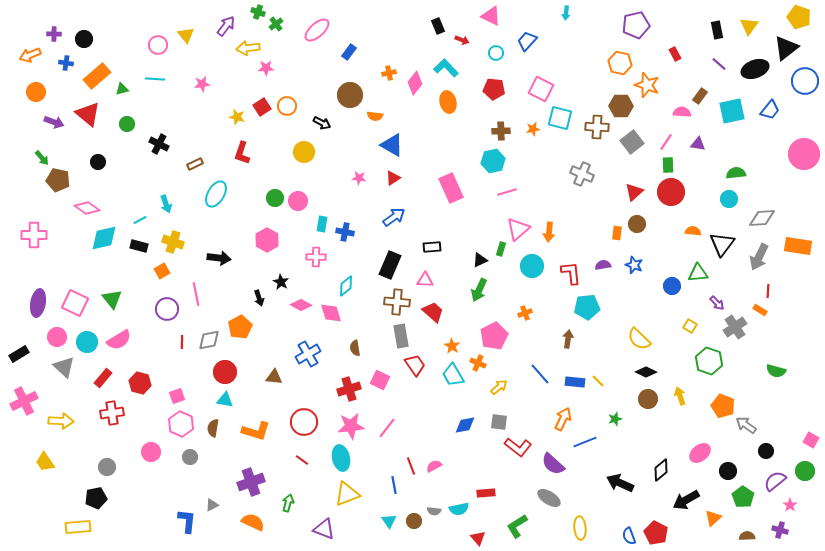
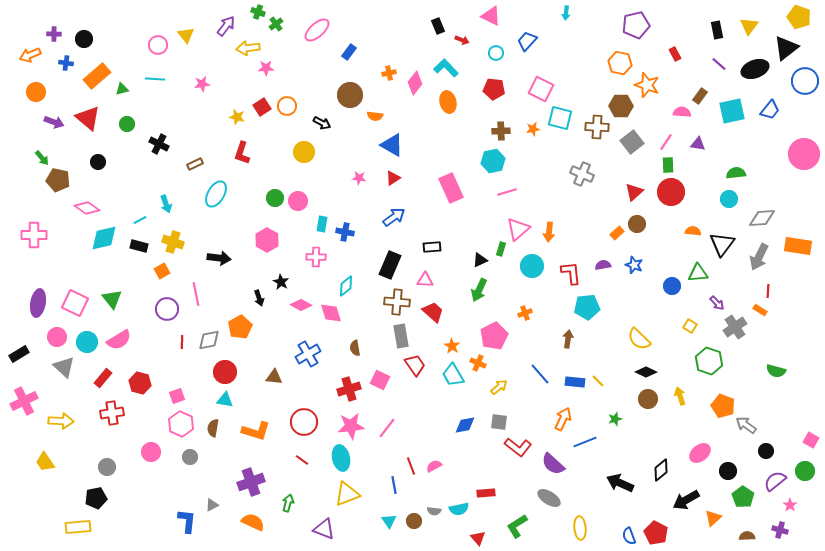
red triangle at (88, 114): moved 4 px down
orange rectangle at (617, 233): rotated 40 degrees clockwise
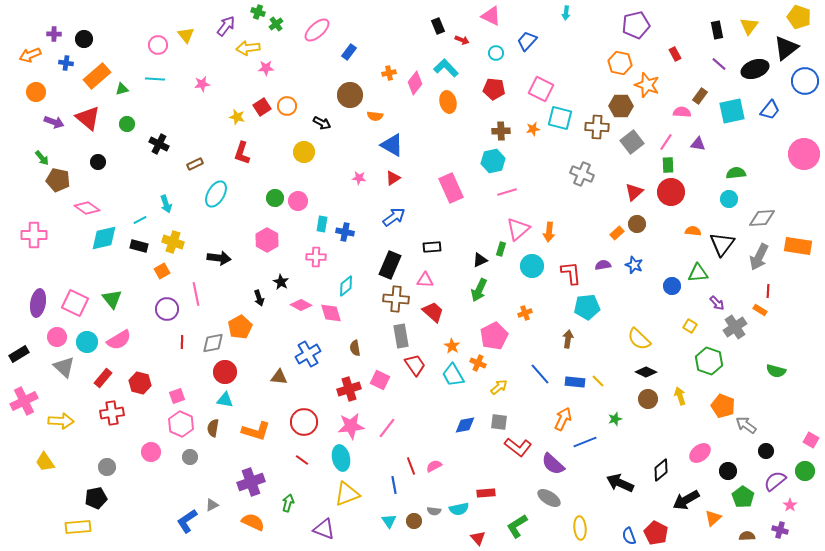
brown cross at (397, 302): moved 1 px left, 3 px up
gray diamond at (209, 340): moved 4 px right, 3 px down
brown triangle at (274, 377): moved 5 px right
blue L-shape at (187, 521): rotated 130 degrees counterclockwise
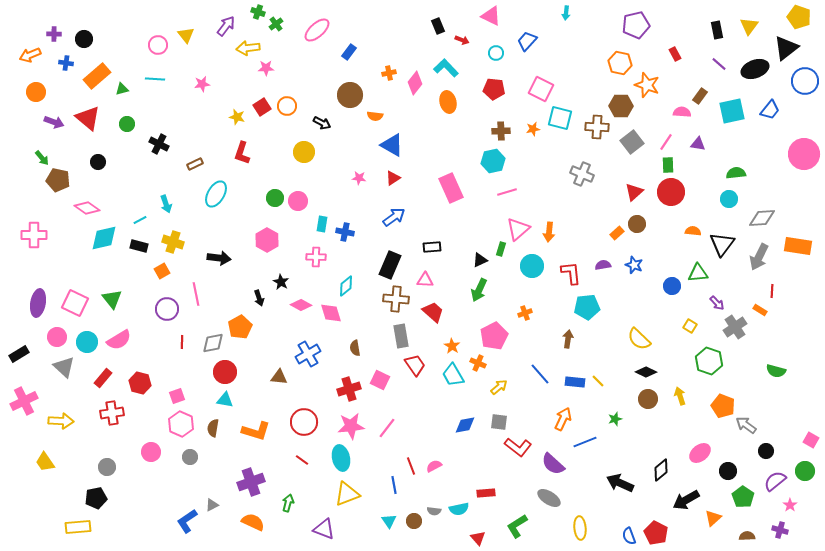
red line at (768, 291): moved 4 px right
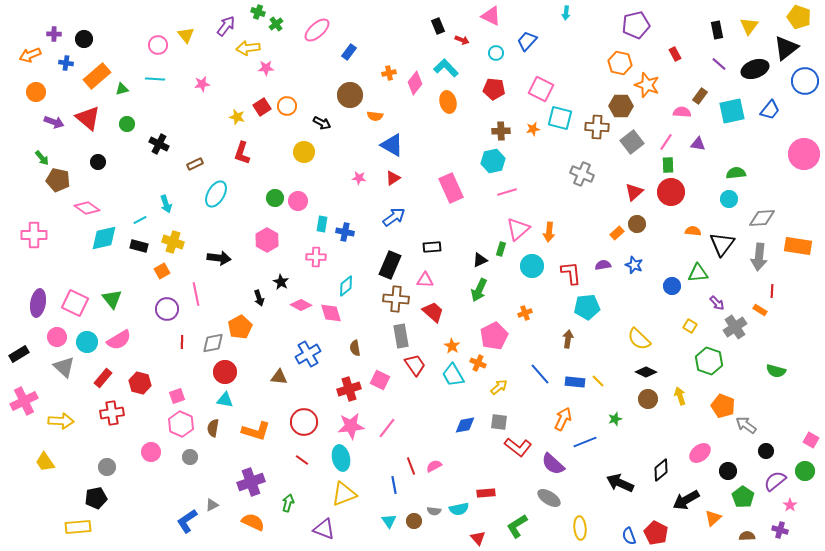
gray arrow at (759, 257): rotated 20 degrees counterclockwise
yellow triangle at (347, 494): moved 3 px left
